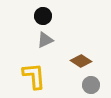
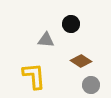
black circle: moved 28 px right, 8 px down
gray triangle: moved 1 px right; rotated 30 degrees clockwise
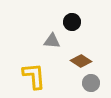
black circle: moved 1 px right, 2 px up
gray triangle: moved 6 px right, 1 px down
gray circle: moved 2 px up
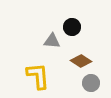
black circle: moved 5 px down
yellow L-shape: moved 4 px right
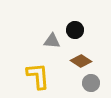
black circle: moved 3 px right, 3 px down
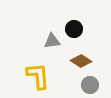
black circle: moved 1 px left, 1 px up
gray triangle: rotated 12 degrees counterclockwise
gray circle: moved 1 px left, 2 px down
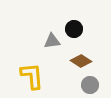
yellow L-shape: moved 6 px left
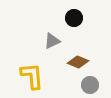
black circle: moved 11 px up
gray triangle: rotated 18 degrees counterclockwise
brown diamond: moved 3 px left, 1 px down; rotated 10 degrees counterclockwise
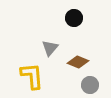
gray triangle: moved 2 px left, 7 px down; rotated 24 degrees counterclockwise
